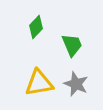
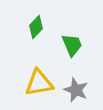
gray star: moved 6 px down
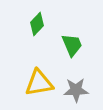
green diamond: moved 1 px right, 3 px up
gray star: rotated 25 degrees counterclockwise
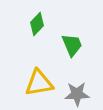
gray star: moved 1 px right, 4 px down
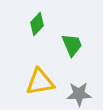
yellow triangle: moved 1 px right, 1 px up
gray star: moved 2 px right
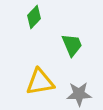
green diamond: moved 3 px left, 7 px up
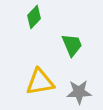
gray star: moved 2 px up
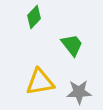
green trapezoid: rotated 15 degrees counterclockwise
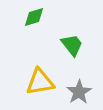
green diamond: rotated 30 degrees clockwise
gray star: rotated 30 degrees counterclockwise
